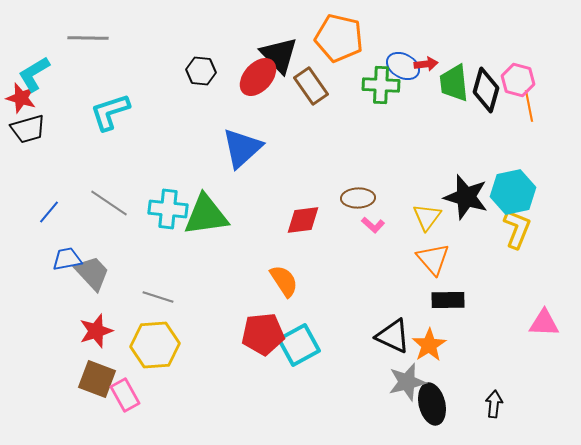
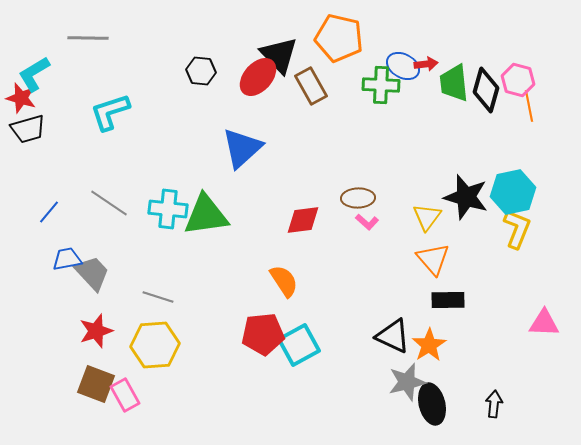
brown rectangle at (311, 86): rotated 6 degrees clockwise
pink L-shape at (373, 225): moved 6 px left, 3 px up
brown square at (97, 379): moved 1 px left, 5 px down
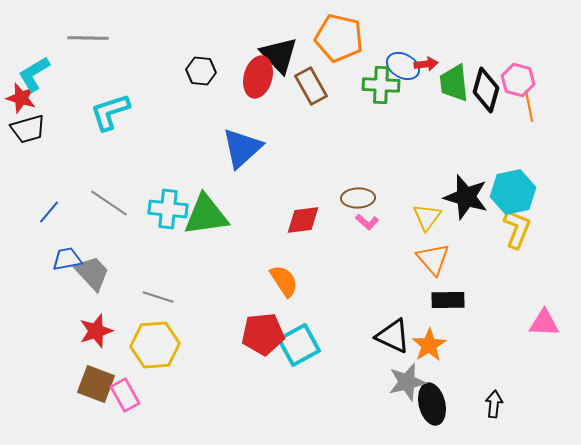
red ellipse at (258, 77): rotated 27 degrees counterclockwise
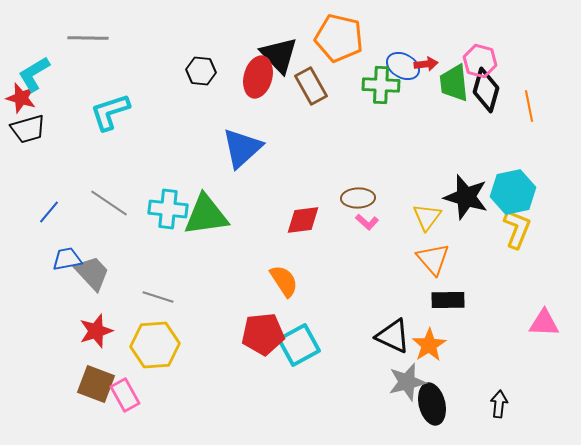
pink hexagon at (518, 80): moved 38 px left, 19 px up
black arrow at (494, 404): moved 5 px right
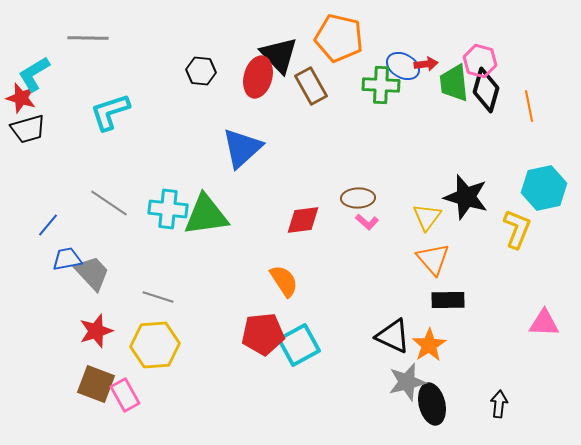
cyan hexagon at (513, 192): moved 31 px right, 4 px up
blue line at (49, 212): moved 1 px left, 13 px down
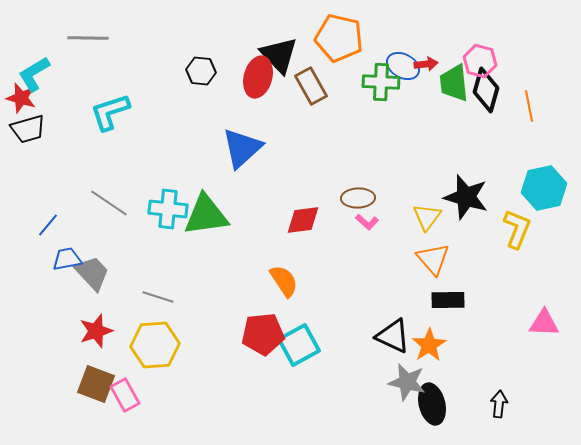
green cross at (381, 85): moved 3 px up
gray star at (407, 382): rotated 27 degrees clockwise
